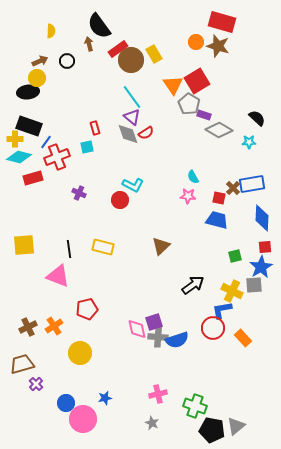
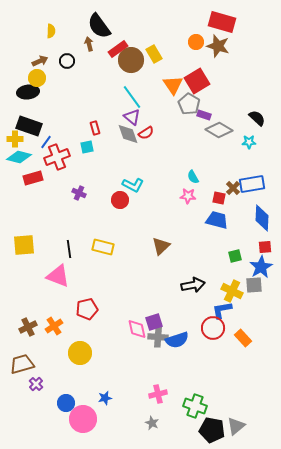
black arrow at (193, 285): rotated 25 degrees clockwise
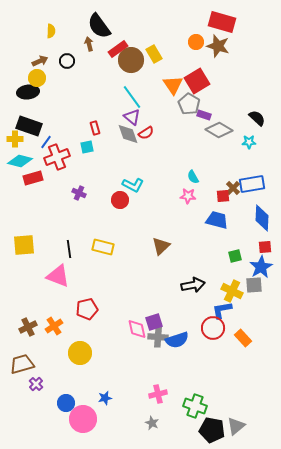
cyan diamond at (19, 157): moved 1 px right, 4 px down
red square at (219, 198): moved 4 px right, 2 px up; rotated 16 degrees counterclockwise
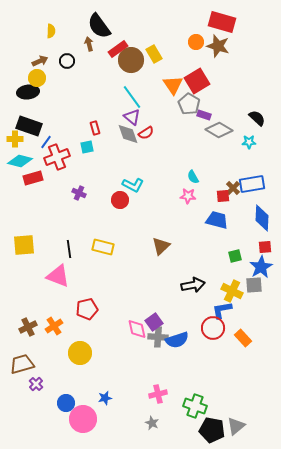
purple square at (154, 322): rotated 18 degrees counterclockwise
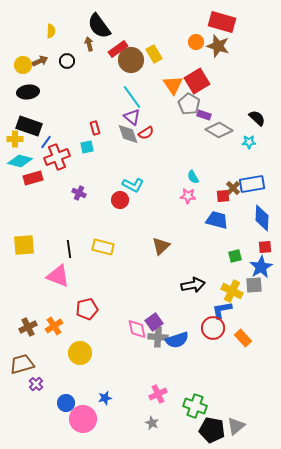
yellow circle at (37, 78): moved 14 px left, 13 px up
pink cross at (158, 394): rotated 12 degrees counterclockwise
